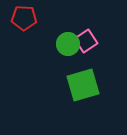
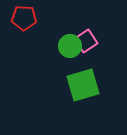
green circle: moved 2 px right, 2 px down
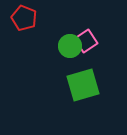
red pentagon: rotated 20 degrees clockwise
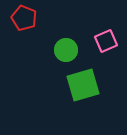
pink square: moved 20 px right; rotated 10 degrees clockwise
green circle: moved 4 px left, 4 px down
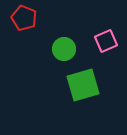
green circle: moved 2 px left, 1 px up
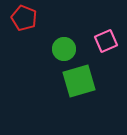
green square: moved 4 px left, 4 px up
